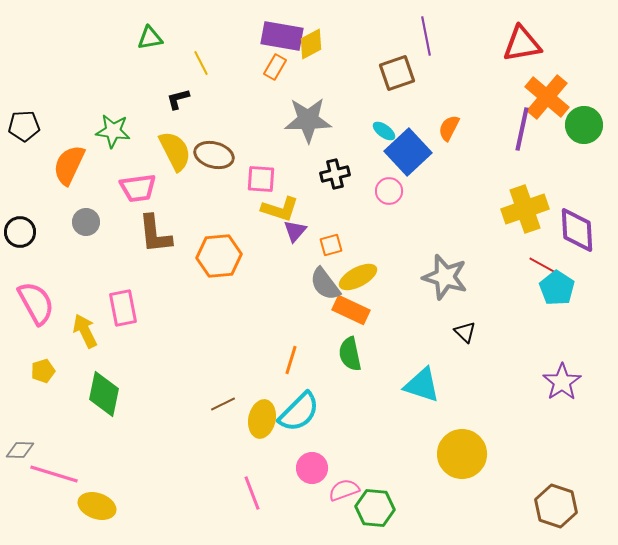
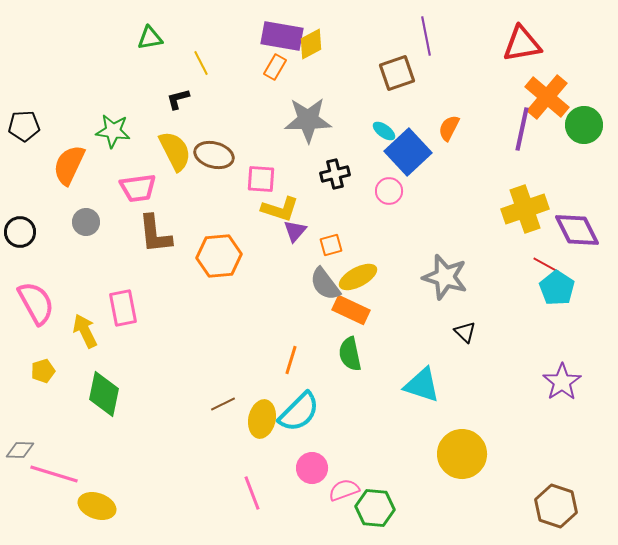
purple diamond at (577, 230): rotated 24 degrees counterclockwise
red line at (542, 265): moved 4 px right
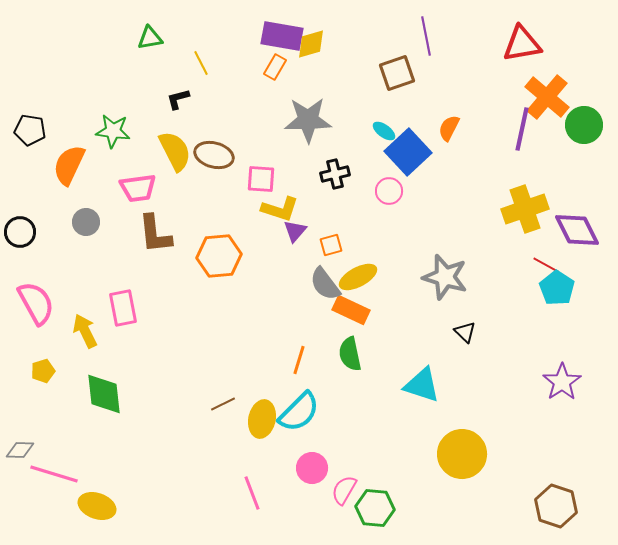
yellow diamond at (311, 44): rotated 12 degrees clockwise
black pentagon at (24, 126): moved 6 px right, 4 px down; rotated 12 degrees clockwise
orange line at (291, 360): moved 8 px right
green diamond at (104, 394): rotated 18 degrees counterclockwise
pink semicircle at (344, 490): rotated 40 degrees counterclockwise
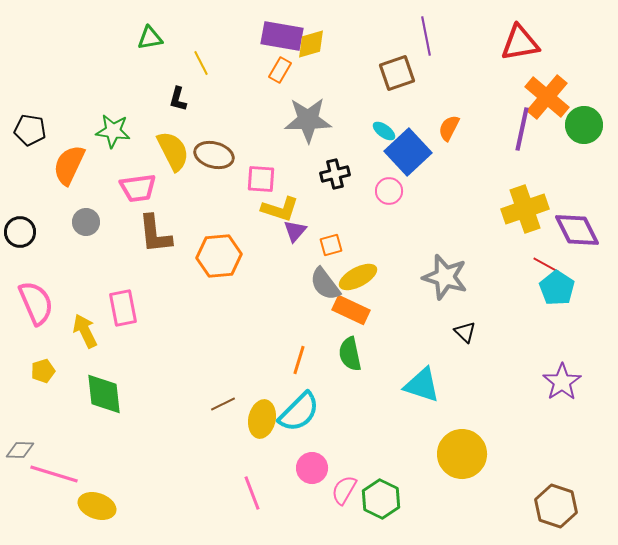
red triangle at (522, 44): moved 2 px left, 1 px up
orange rectangle at (275, 67): moved 5 px right, 3 px down
black L-shape at (178, 99): rotated 60 degrees counterclockwise
yellow semicircle at (175, 151): moved 2 px left
pink semicircle at (36, 303): rotated 6 degrees clockwise
green hexagon at (375, 508): moved 6 px right, 9 px up; rotated 21 degrees clockwise
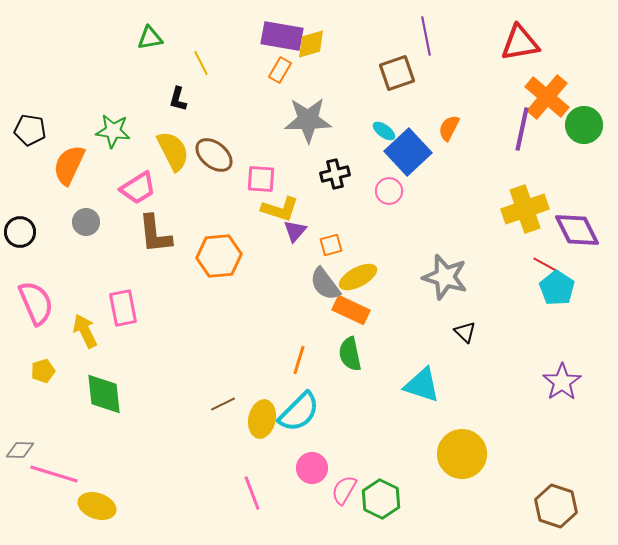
brown ellipse at (214, 155): rotated 24 degrees clockwise
pink trapezoid at (138, 188): rotated 24 degrees counterclockwise
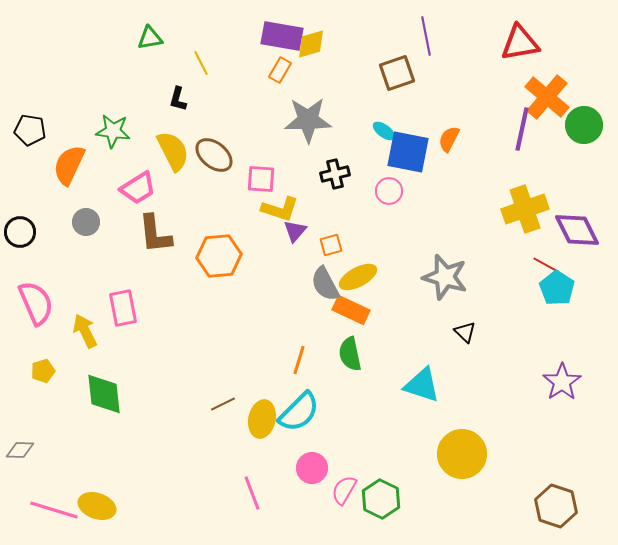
orange semicircle at (449, 128): moved 11 px down
blue square at (408, 152): rotated 36 degrees counterclockwise
gray semicircle at (325, 284): rotated 9 degrees clockwise
pink line at (54, 474): moved 36 px down
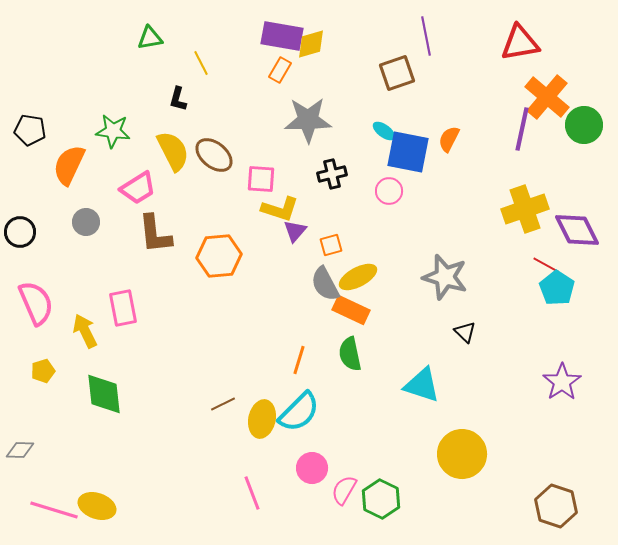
black cross at (335, 174): moved 3 px left
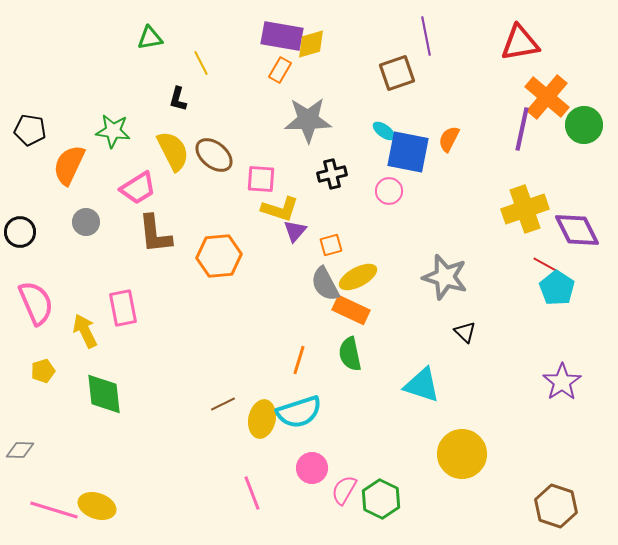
cyan semicircle at (299, 412): rotated 27 degrees clockwise
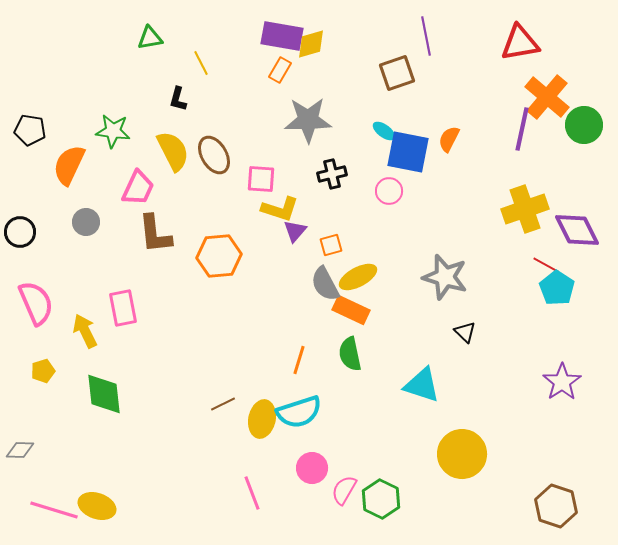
brown ellipse at (214, 155): rotated 21 degrees clockwise
pink trapezoid at (138, 188): rotated 33 degrees counterclockwise
